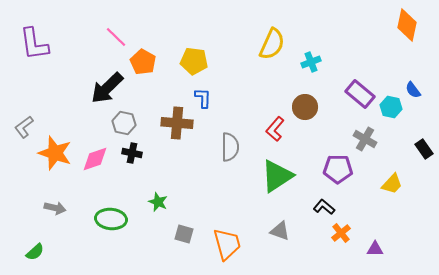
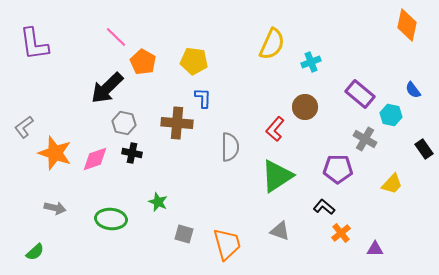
cyan hexagon: moved 8 px down
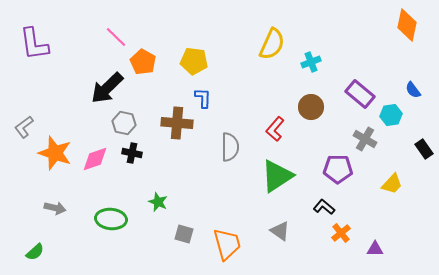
brown circle: moved 6 px right
cyan hexagon: rotated 20 degrees counterclockwise
gray triangle: rotated 15 degrees clockwise
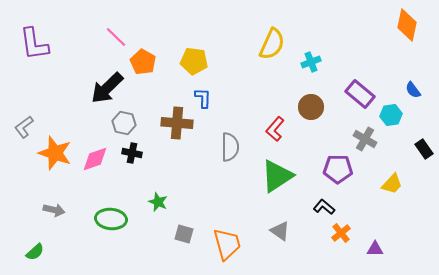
gray arrow: moved 1 px left, 2 px down
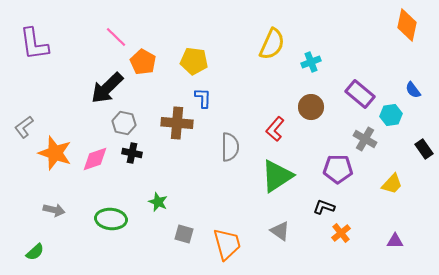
black L-shape: rotated 20 degrees counterclockwise
purple triangle: moved 20 px right, 8 px up
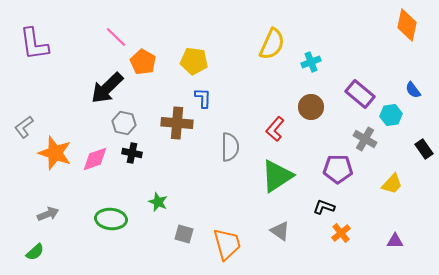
gray arrow: moved 6 px left, 4 px down; rotated 35 degrees counterclockwise
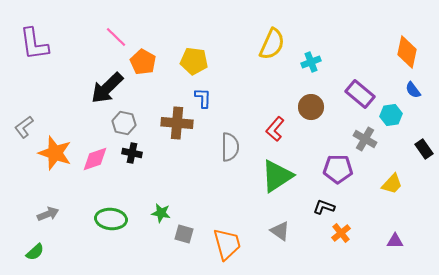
orange diamond: moved 27 px down
green star: moved 3 px right, 11 px down; rotated 12 degrees counterclockwise
